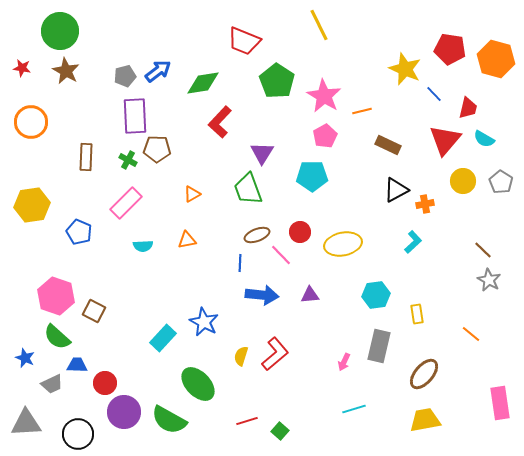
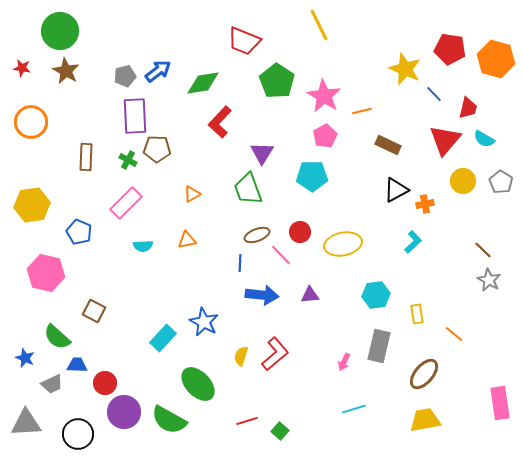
pink hexagon at (56, 296): moved 10 px left, 23 px up; rotated 6 degrees counterclockwise
orange line at (471, 334): moved 17 px left
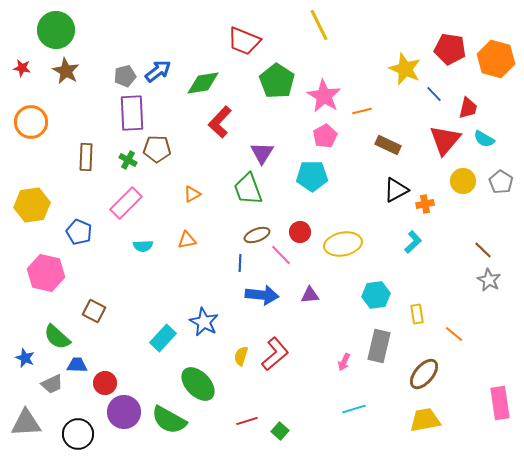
green circle at (60, 31): moved 4 px left, 1 px up
purple rectangle at (135, 116): moved 3 px left, 3 px up
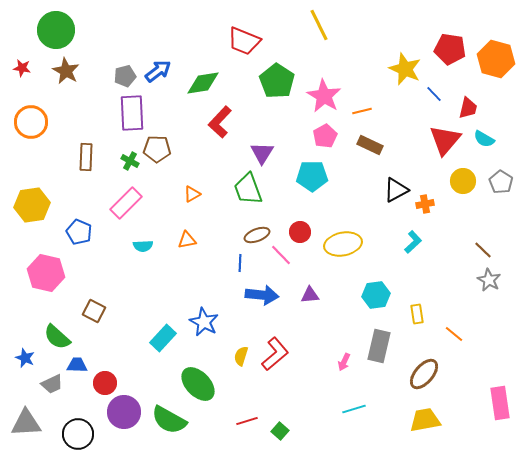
brown rectangle at (388, 145): moved 18 px left
green cross at (128, 160): moved 2 px right, 1 px down
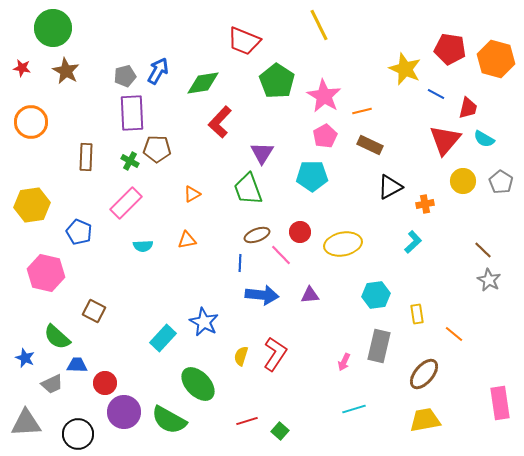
green circle at (56, 30): moved 3 px left, 2 px up
blue arrow at (158, 71): rotated 24 degrees counterclockwise
blue line at (434, 94): moved 2 px right; rotated 18 degrees counterclockwise
black triangle at (396, 190): moved 6 px left, 3 px up
red L-shape at (275, 354): rotated 16 degrees counterclockwise
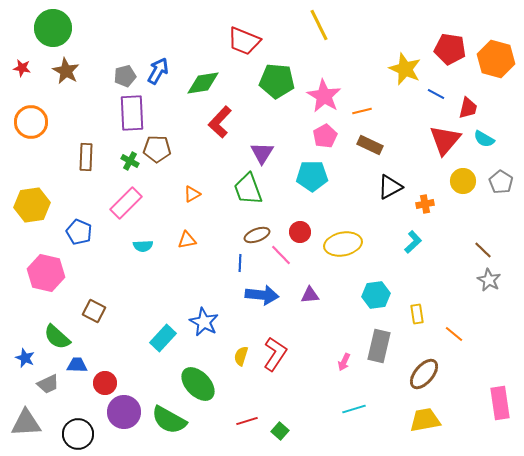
green pentagon at (277, 81): rotated 28 degrees counterclockwise
gray trapezoid at (52, 384): moved 4 px left
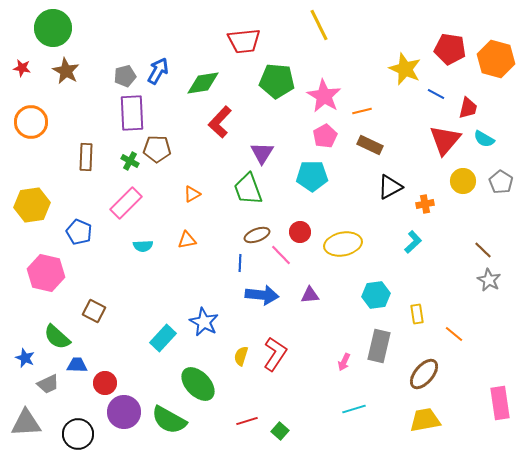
red trapezoid at (244, 41): rotated 28 degrees counterclockwise
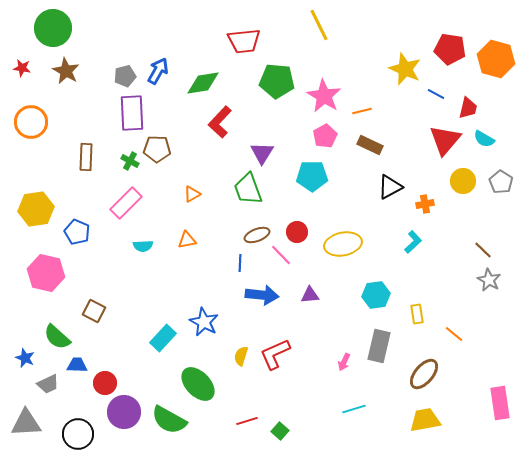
yellow hexagon at (32, 205): moved 4 px right, 4 px down
blue pentagon at (79, 232): moved 2 px left
red circle at (300, 232): moved 3 px left
red L-shape at (275, 354): rotated 148 degrees counterclockwise
